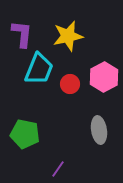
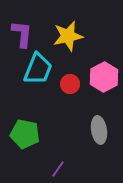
cyan trapezoid: moved 1 px left
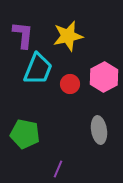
purple L-shape: moved 1 px right, 1 px down
purple line: rotated 12 degrees counterclockwise
